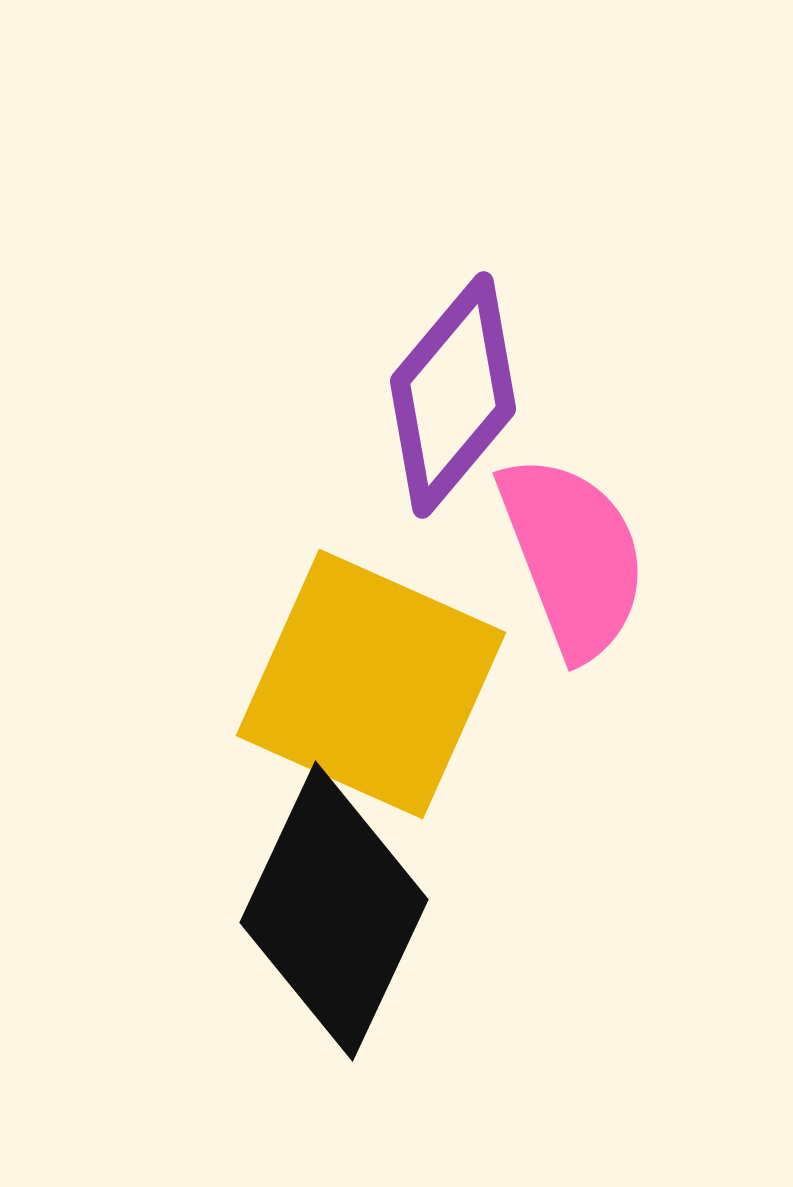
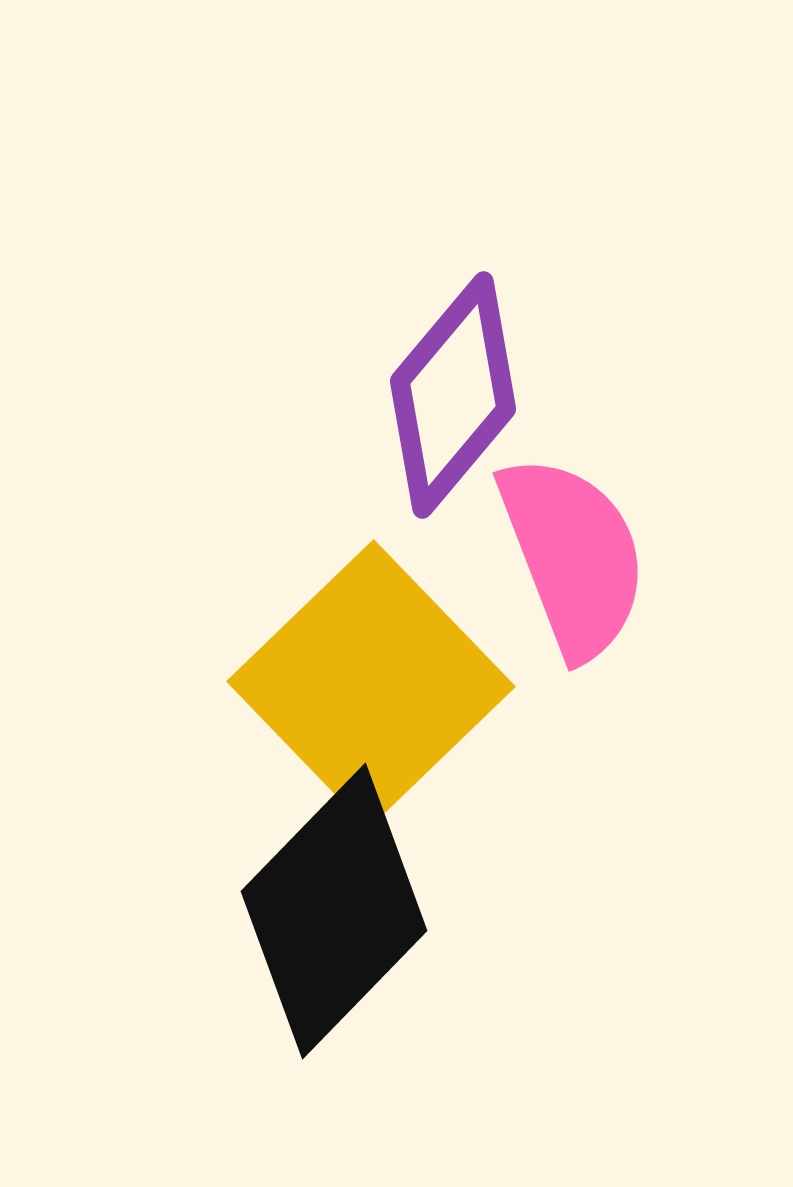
yellow square: rotated 22 degrees clockwise
black diamond: rotated 19 degrees clockwise
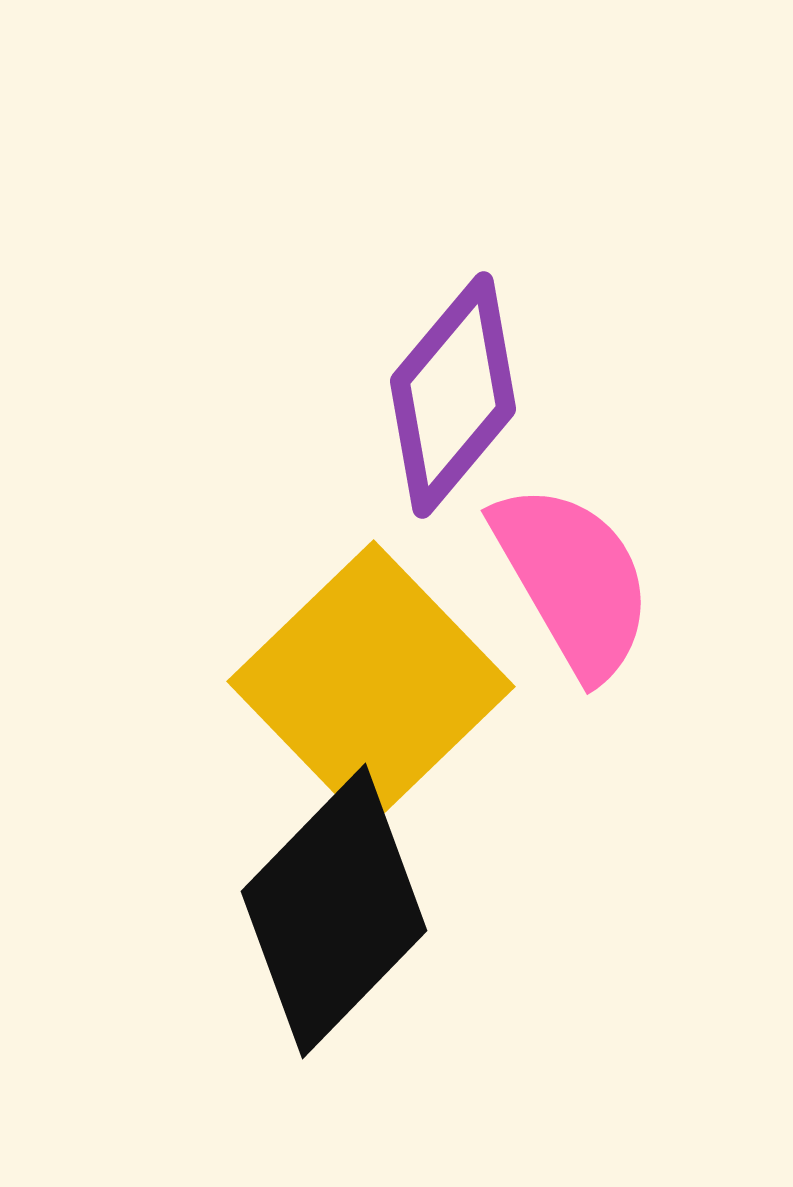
pink semicircle: moved 24 px down; rotated 9 degrees counterclockwise
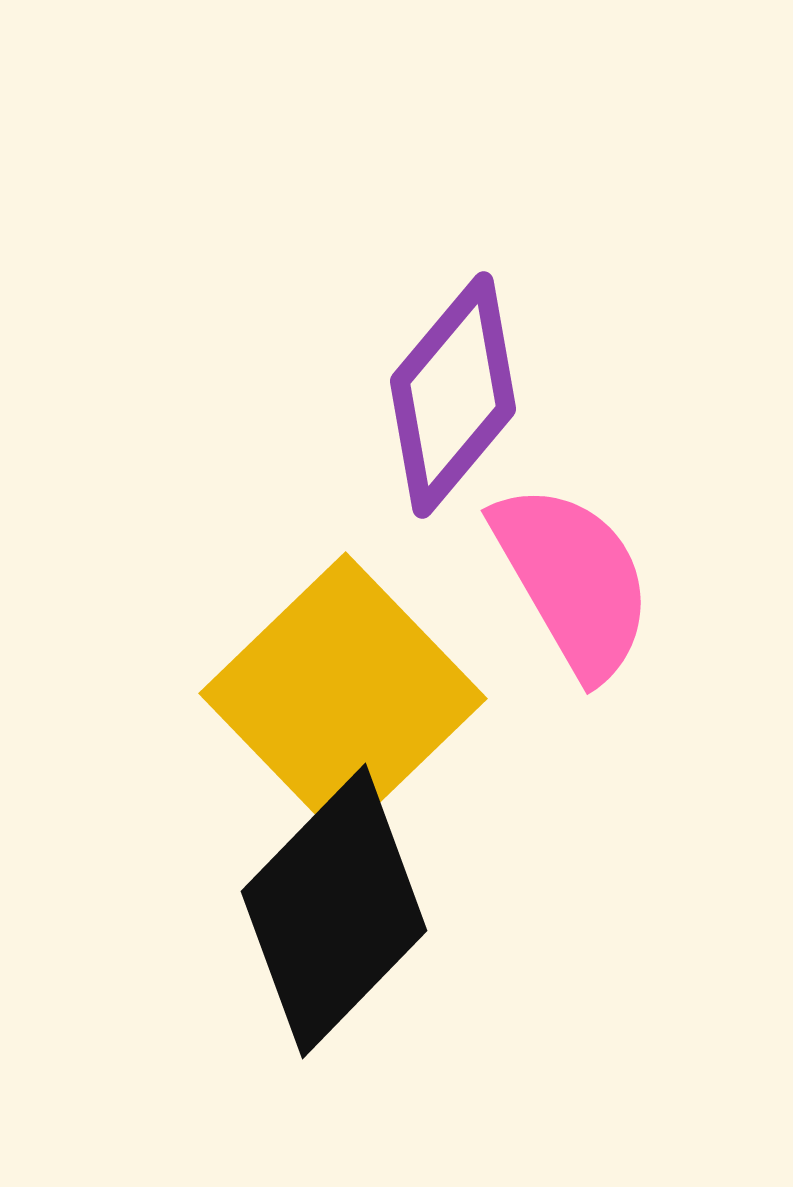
yellow square: moved 28 px left, 12 px down
